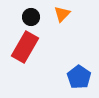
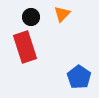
red rectangle: rotated 48 degrees counterclockwise
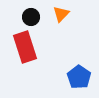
orange triangle: moved 1 px left
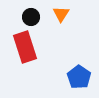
orange triangle: rotated 12 degrees counterclockwise
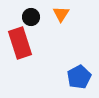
red rectangle: moved 5 px left, 4 px up
blue pentagon: rotated 10 degrees clockwise
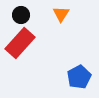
black circle: moved 10 px left, 2 px up
red rectangle: rotated 60 degrees clockwise
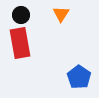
red rectangle: rotated 52 degrees counterclockwise
blue pentagon: rotated 10 degrees counterclockwise
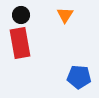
orange triangle: moved 4 px right, 1 px down
blue pentagon: rotated 30 degrees counterclockwise
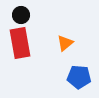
orange triangle: moved 28 px down; rotated 18 degrees clockwise
